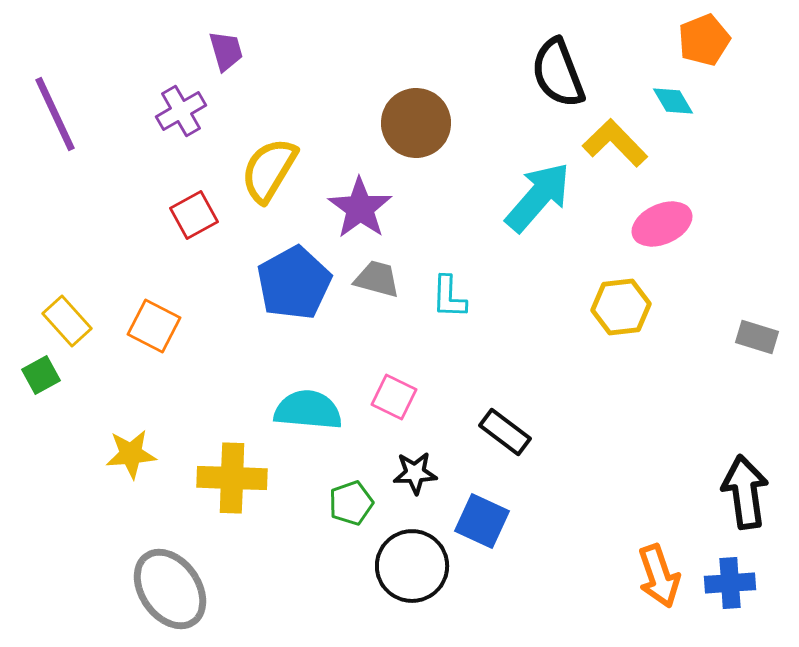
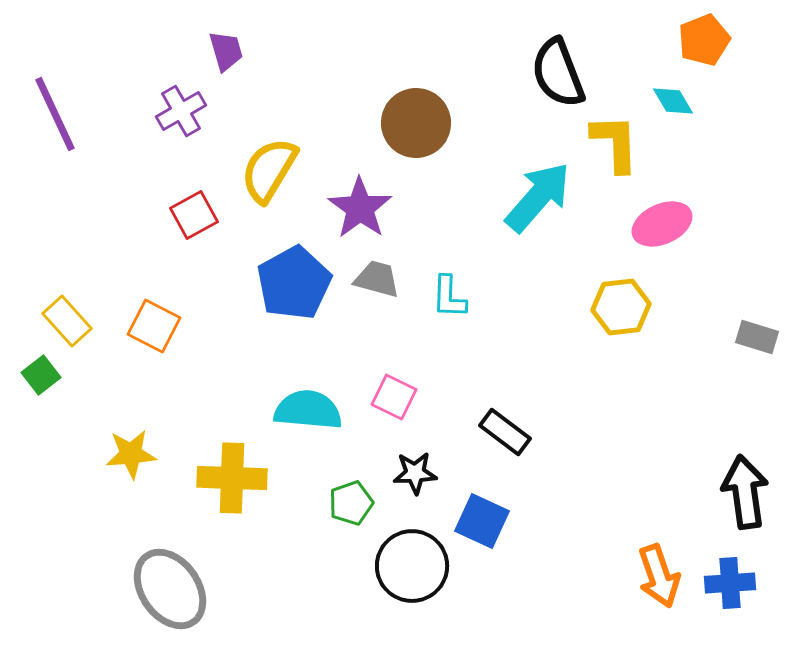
yellow L-shape: rotated 42 degrees clockwise
green square: rotated 9 degrees counterclockwise
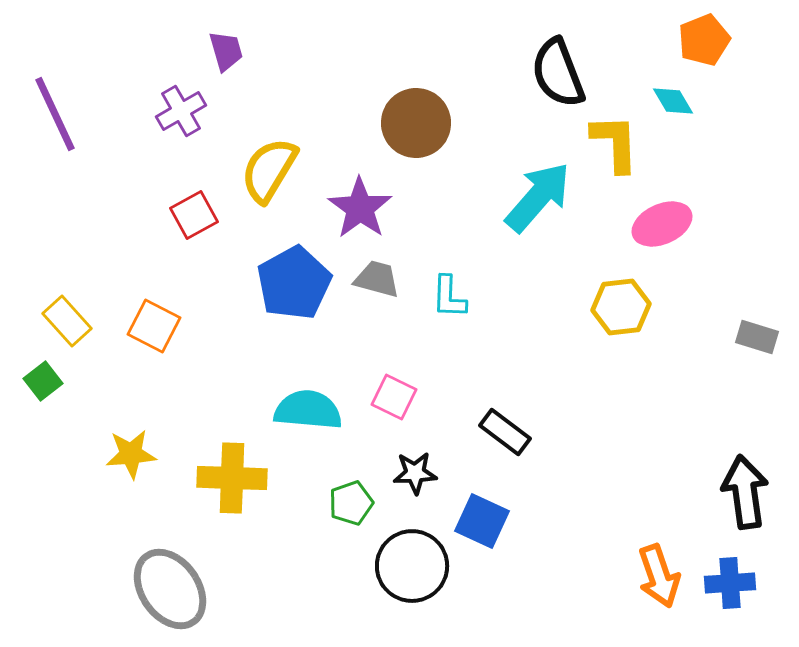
green square: moved 2 px right, 6 px down
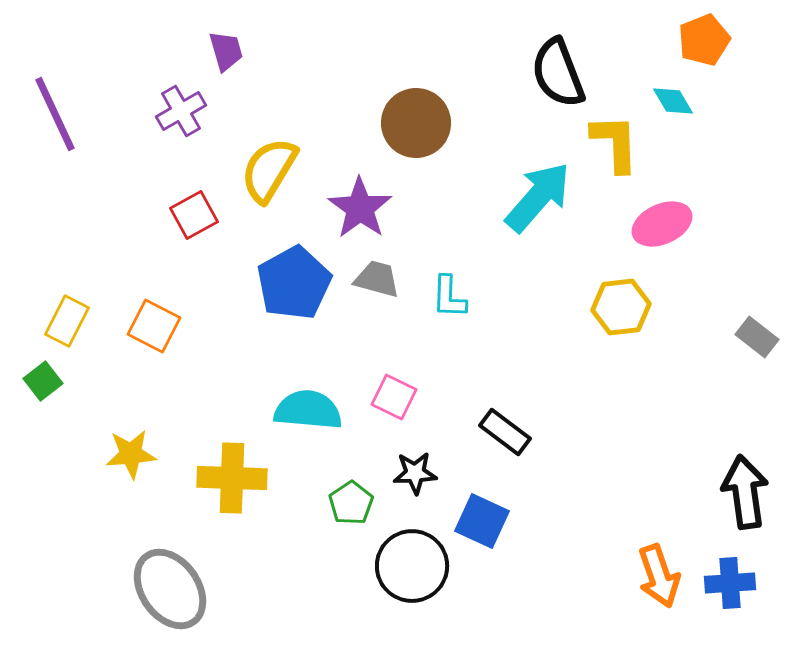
yellow rectangle: rotated 69 degrees clockwise
gray rectangle: rotated 21 degrees clockwise
green pentagon: rotated 15 degrees counterclockwise
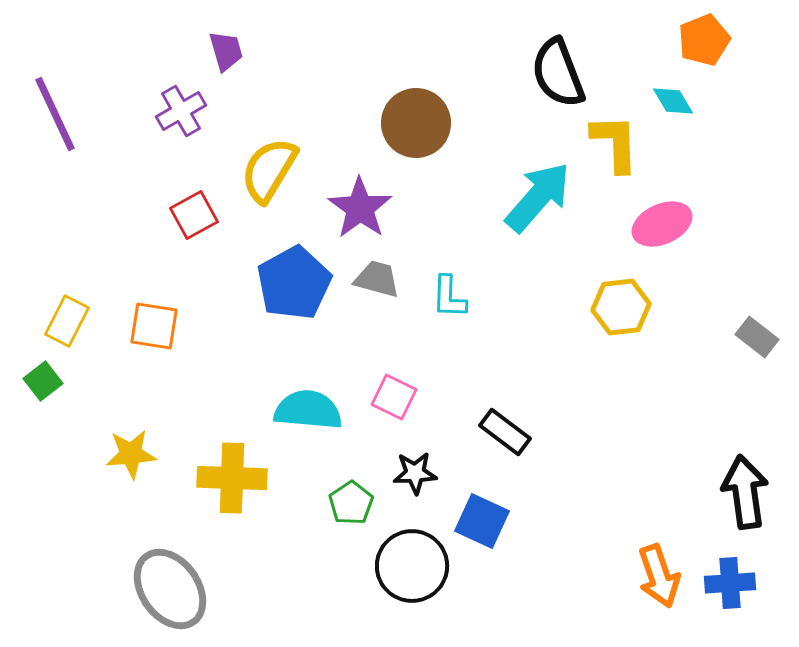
orange square: rotated 18 degrees counterclockwise
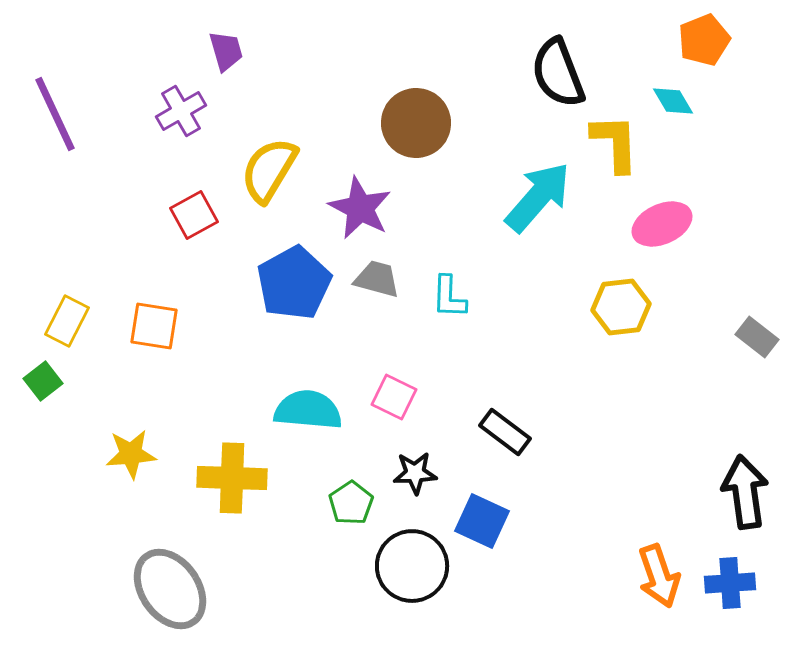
purple star: rotated 8 degrees counterclockwise
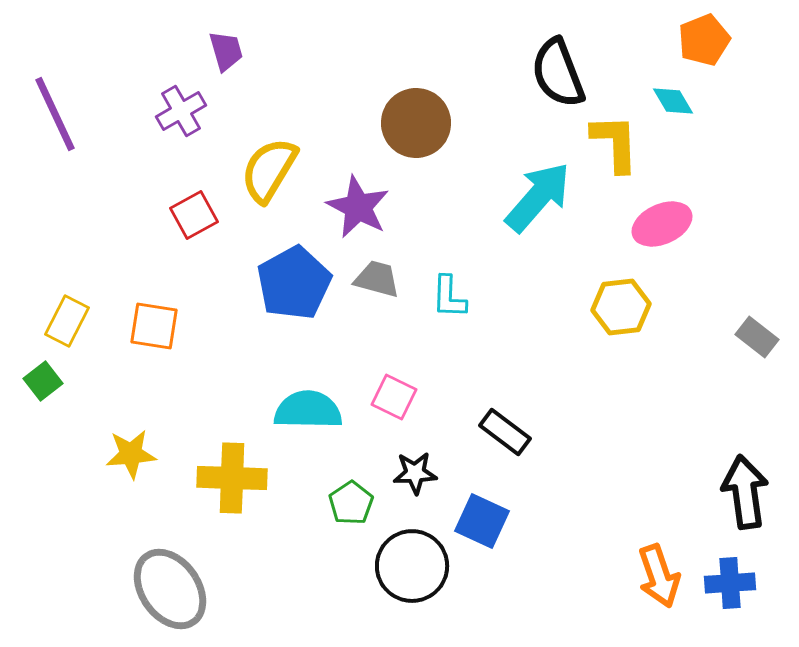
purple star: moved 2 px left, 1 px up
cyan semicircle: rotated 4 degrees counterclockwise
